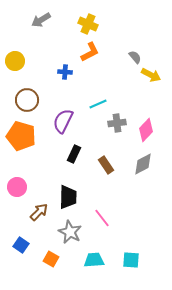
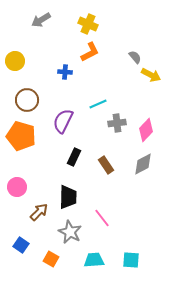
black rectangle: moved 3 px down
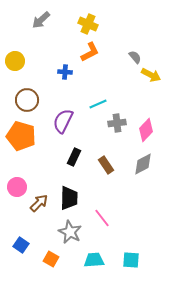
gray arrow: rotated 12 degrees counterclockwise
black trapezoid: moved 1 px right, 1 px down
brown arrow: moved 9 px up
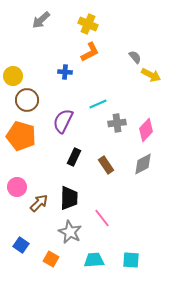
yellow circle: moved 2 px left, 15 px down
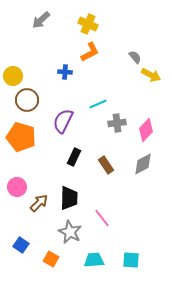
orange pentagon: moved 1 px down
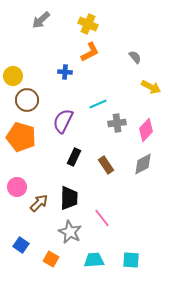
yellow arrow: moved 12 px down
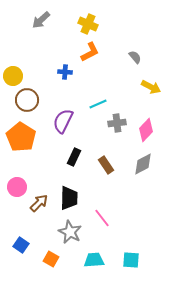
orange pentagon: rotated 16 degrees clockwise
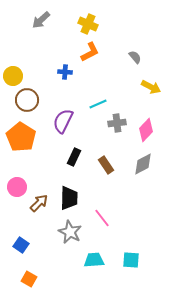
orange square: moved 22 px left, 20 px down
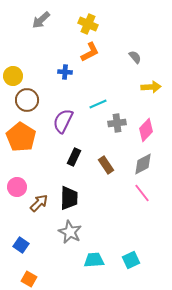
yellow arrow: rotated 30 degrees counterclockwise
pink line: moved 40 px right, 25 px up
cyan square: rotated 30 degrees counterclockwise
